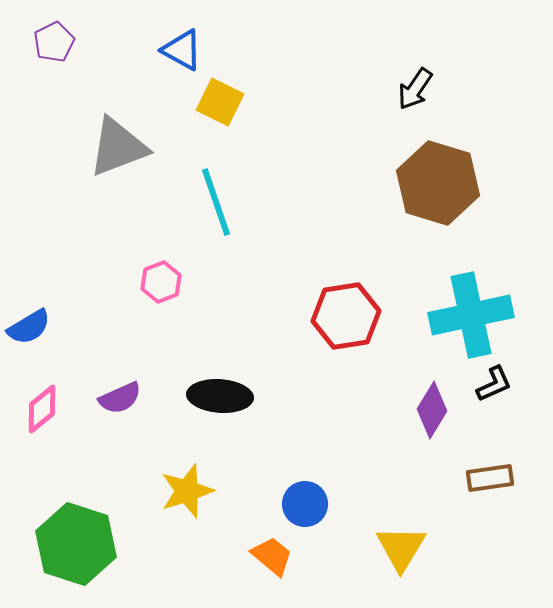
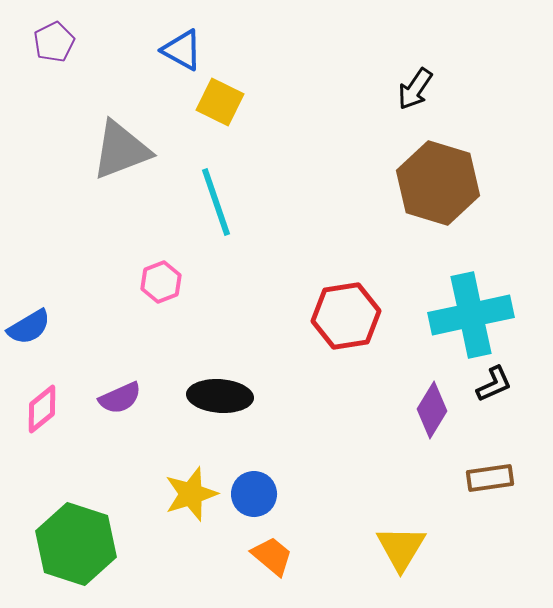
gray triangle: moved 3 px right, 3 px down
yellow star: moved 4 px right, 3 px down
blue circle: moved 51 px left, 10 px up
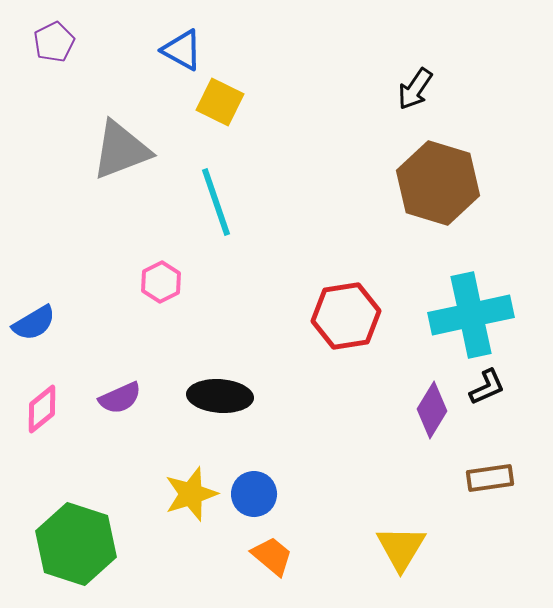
pink hexagon: rotated 6 degrees counterclockwise
blue semicircle: moved 5 px right, 4 px up
black L-shape: moved 7 px left, 3 px down
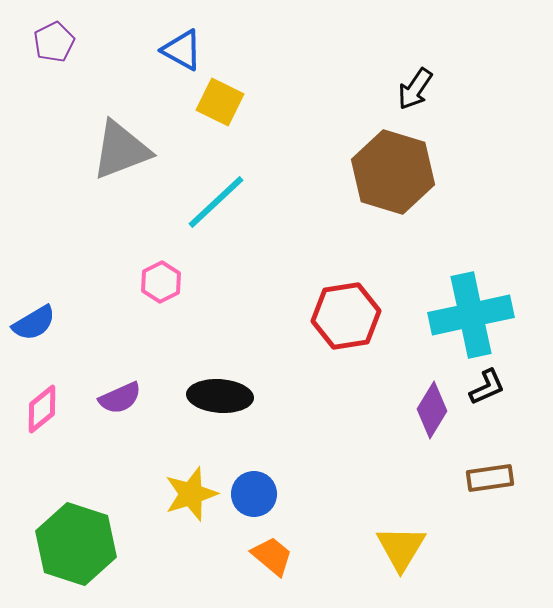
brown hexagon: moved 45 px left, 11 px up
cyan line: rotated 66 degrees clockwise
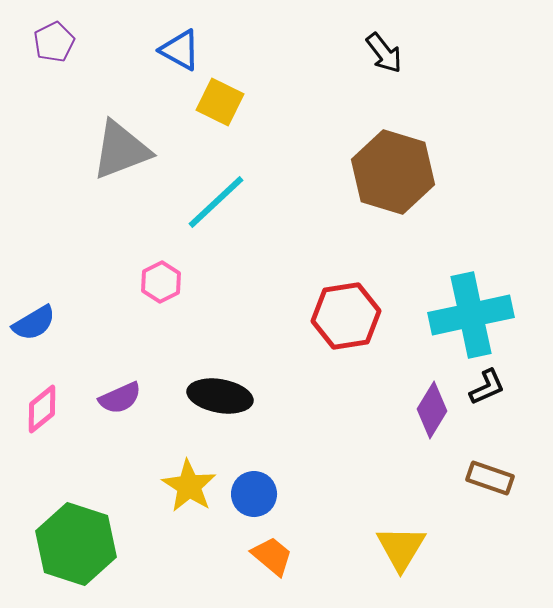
blue triangle: moved 2 px left
black arrow: moved 31 px left, 36 px up; rotated 72 degrees counterclockwise
black ellipse: rotated 6 degrees clockwise
brown rectangle: rotated 27 degrees clockwise
yellow star: moved 2 px left, 8 px up; rotated 22 degrees counterclockwise
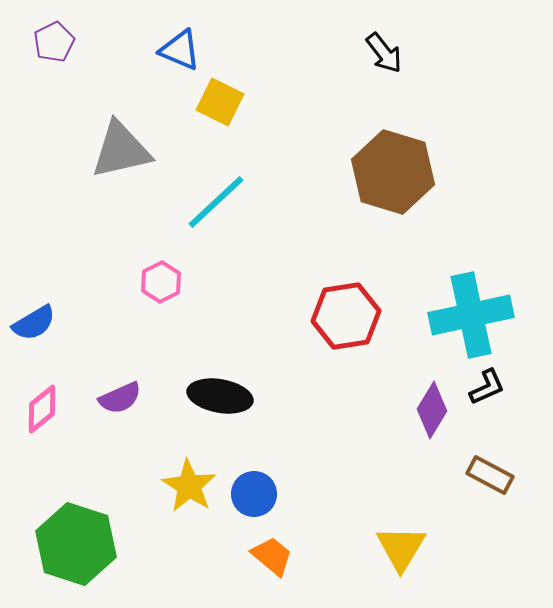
blue triangle: rotated 6 degrees counterclockwise
gray triangle: rotated 8 degrees clockwise
brown rectangle: moved 3 px up; rotated 9 degrees clockwise
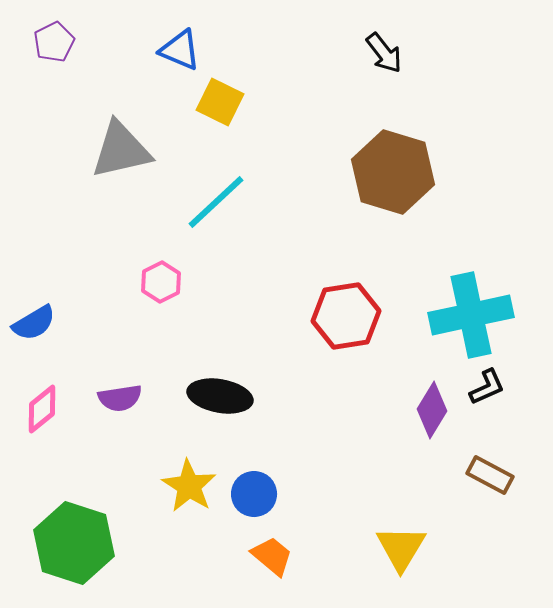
purple semicircle: rotated 15 degrees clockwise
green hexagon: moved 2 px left, 1 px up
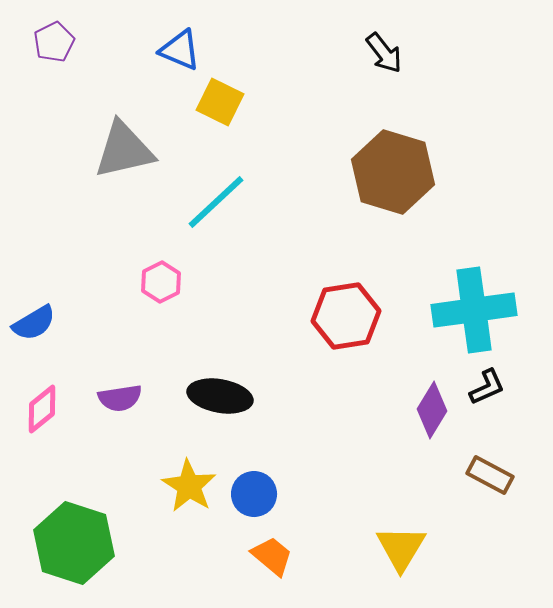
gray triangle: moved 3 px right
cyan cross: moved 3 px right, 5 px up; rotated 4 degrees clockwise
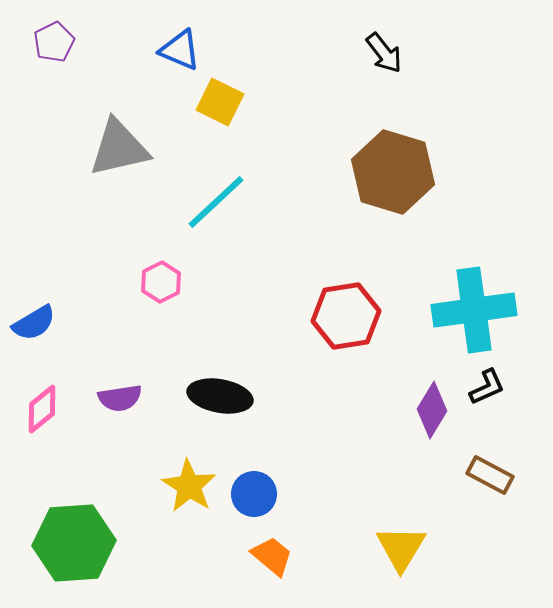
gray triangle: moved 5 px left, 2 px up
green hexagon: rotated 22 degrees counterclockwise
